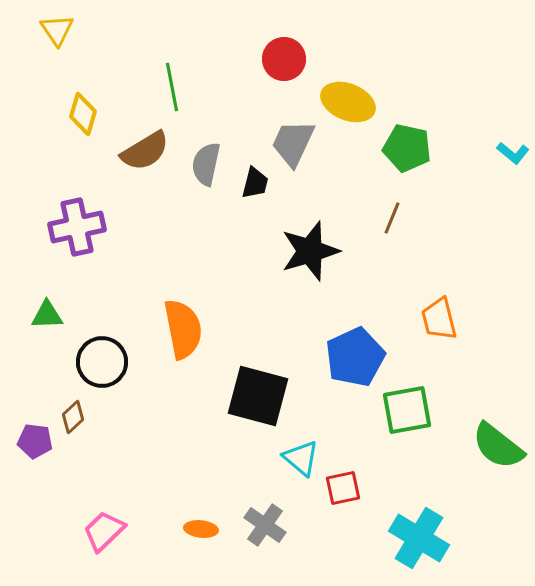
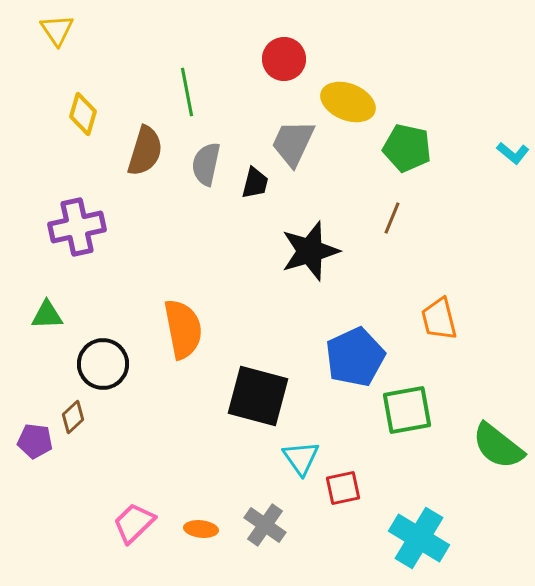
green line: moved 15 px right, 5 px down
brown semicircle: rotated 42 degrees counterclockwise
black circle: moved 1 px right, 2 px down
cyan triangle: rotated 15 degrees clockwise
pink trapezoid: moved 30 px right, 8 px up
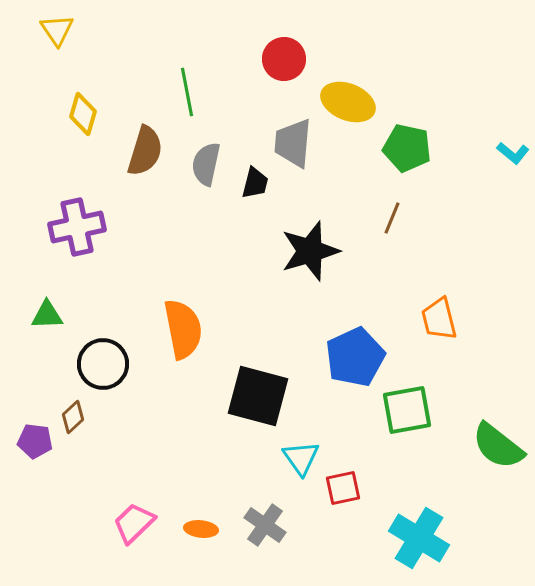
gray trapezoid: rotated 20 degrees counterclockwise
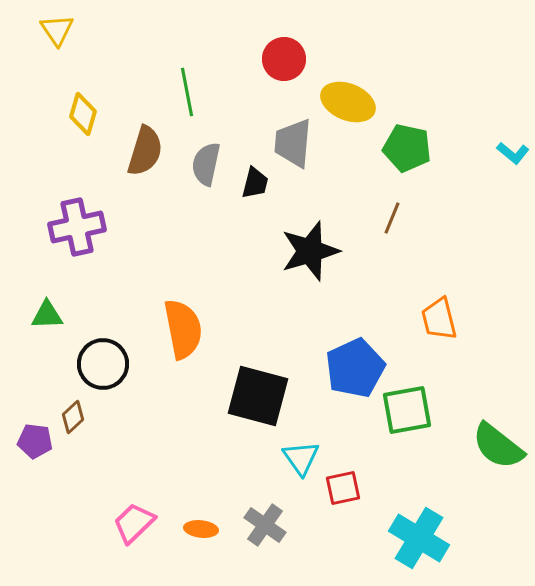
blue pentagon: moved 11 px down
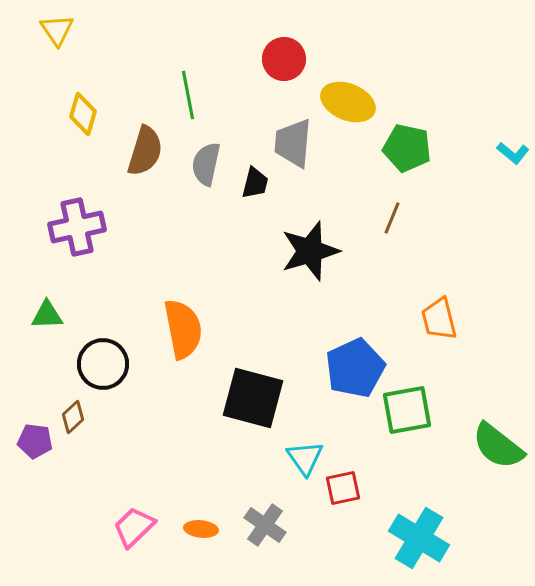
green line: moved 1 px right, 3 px down
black square: moved 5 px left, 2 px down
cyan triangle: moved 4 px right
pink trapezoid: moved 4 px down
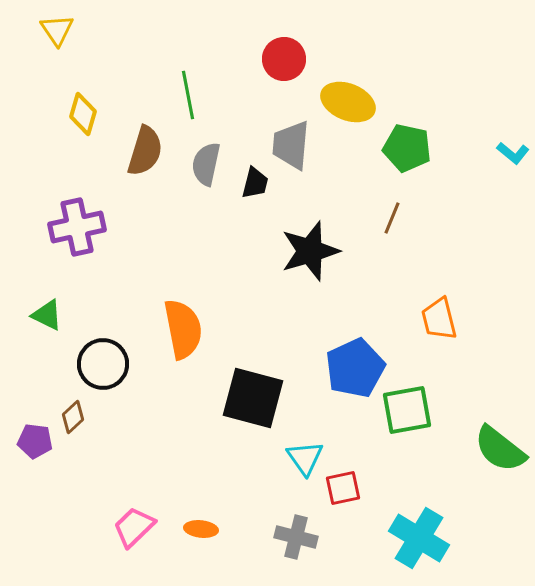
gray trapezoid: moved 2 px left, 2 px down
green triangle: rotated 28 degrees clockwise
green semicircle: moved 2 px right, 3 px down
gray cross: moved 31 px right, 12 px down; rotated 21 degrees counterclockwise
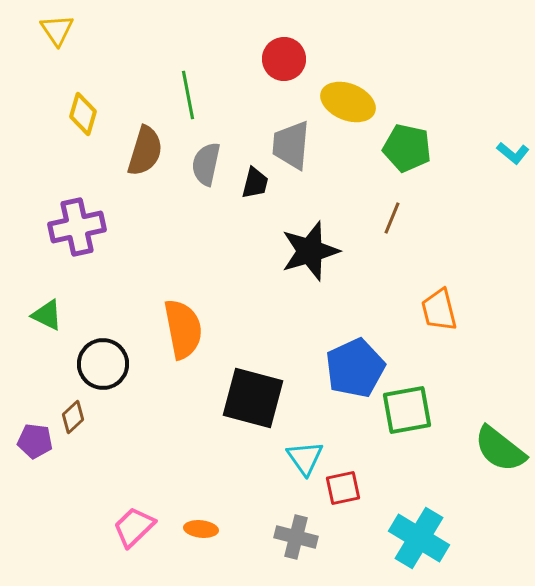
orange trapezoid: moved 9 px up
